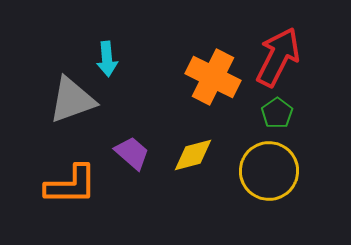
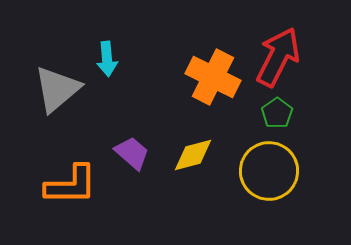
gray triangle: moved 15 px left, 11 px up; rotated 20 degrees counterclockwise
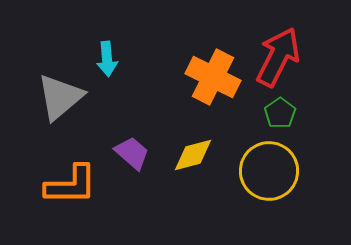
gray triangle: moved 3 px right, 8 px down
green pentagon: moved 3 px right
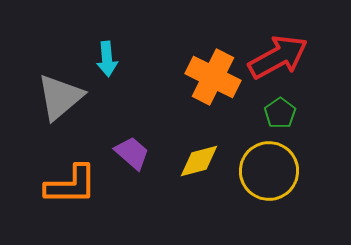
red arrow: rotated 34 degrees clockwise
yellow diamond: moved 6 px right, 6 px down
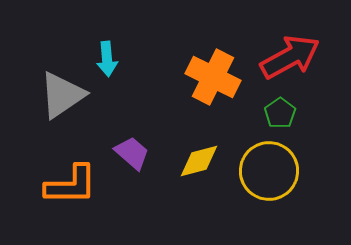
red arrow: moved 12 px right
gray triangle: moved 2 px right, 2 px up; rotated 6 degrees clockwise
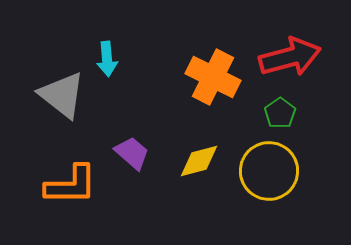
red arrow: rotated 14 degrees clockwise
gray triangle: rotated 48 degrees counterclockwise
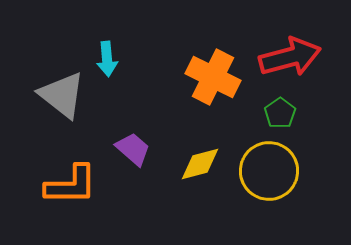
purple trapezoid: moved 1 px right, 4 px up
yellow diamond: moved 1 px right, 3 px down
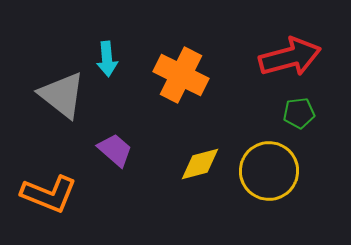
orange cross: moved 32 px left, 2 px up
green pentagon: moved 19 px right; rotated 28 degrees clockwise
purple trapezoid: moved 18 px left, 1 px down
orange L-shape: moved 22 px left, 9 px down; rotated 22 degrees clockwise
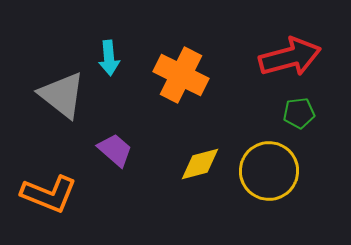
cyan arrow: moved 2 px right, 1 px up
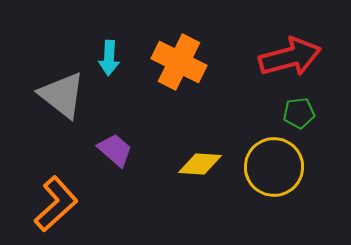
cyan arrow: rotated 8 degrees clockwise
orange cross: moved 2 px left, 13 px up
yellow diamond: rotated 18 degrees clockwise
yellow circle: moved 5 px right, 4 px up
orange L-shape: moved 7 px right, 10 px down; rotated 64 degrees counterclockwise
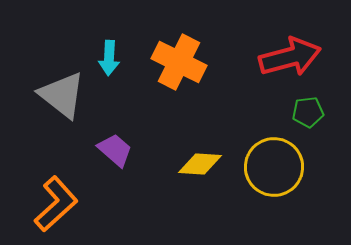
green pentagon: moved 9 px right, 1 px up
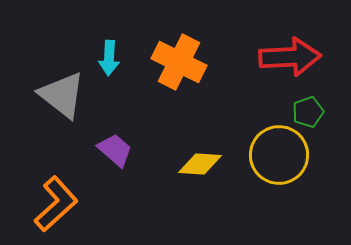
red arrow: rotated 12 degrees clockwise
green pentagon: rotated 12 degrees counterclockwise
yellow circle: moved 5 px right, 12 px up
